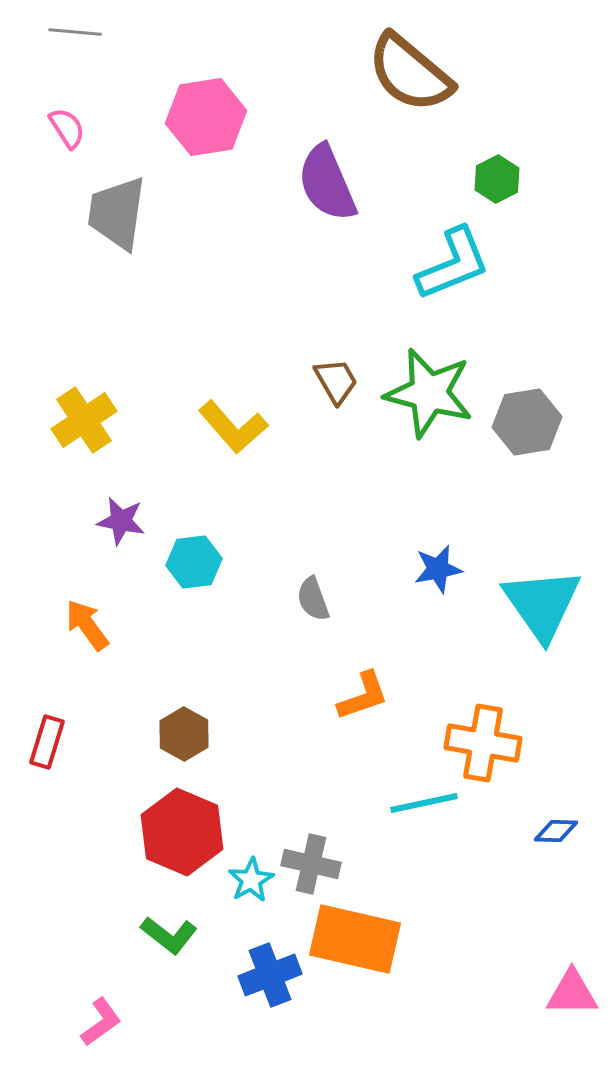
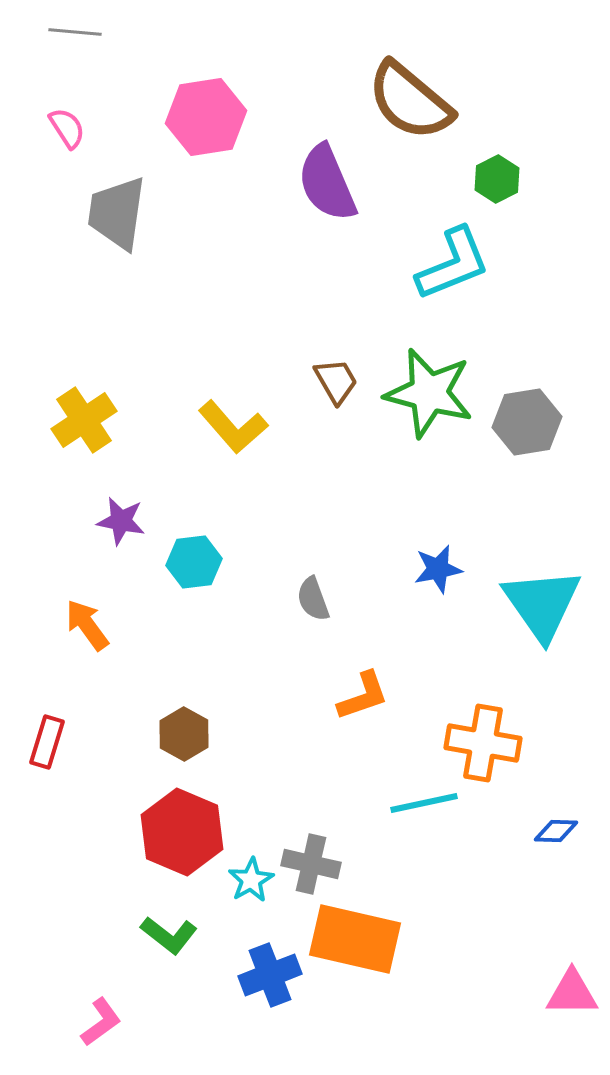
brown semicircle: moved 28 px down
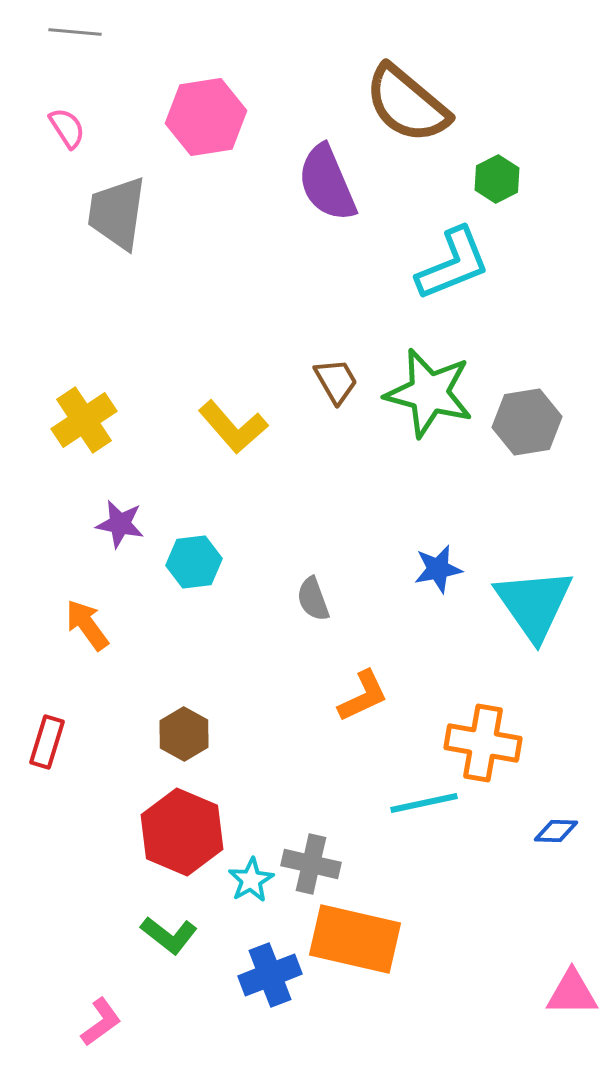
brown semicircle: moved 3 px left, 3 px down
purple star: moved 1 px left, 3 px down
cyan triangle: moved 8 px left
orange L-shape: rotated 6 degrees counterclockwise
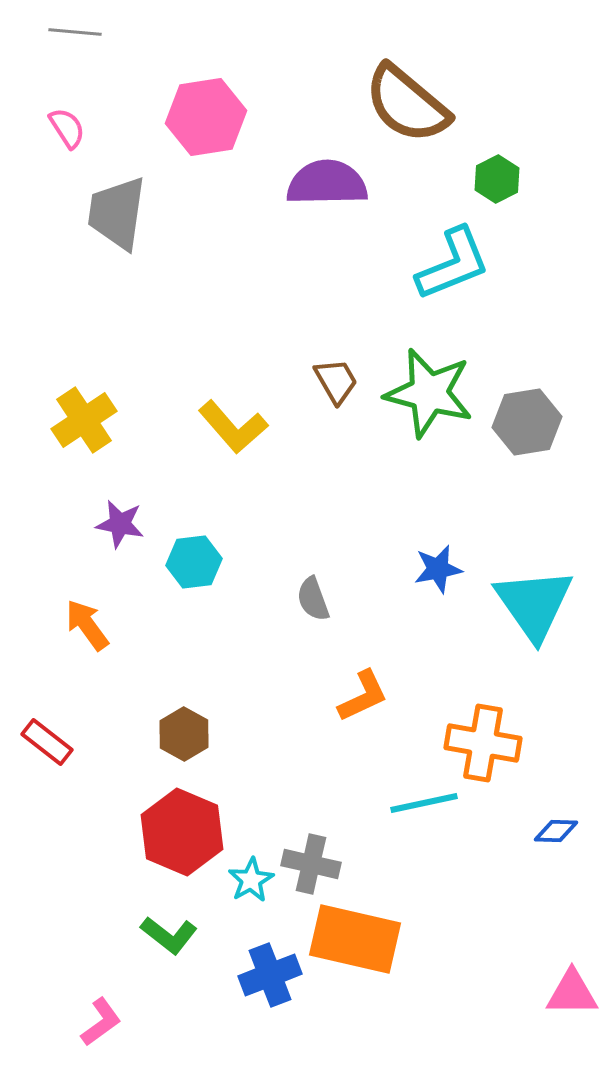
purple semicircle: rotated 112 degrees clockwise
red rectangle: rotated 69 degrees counterclockwise
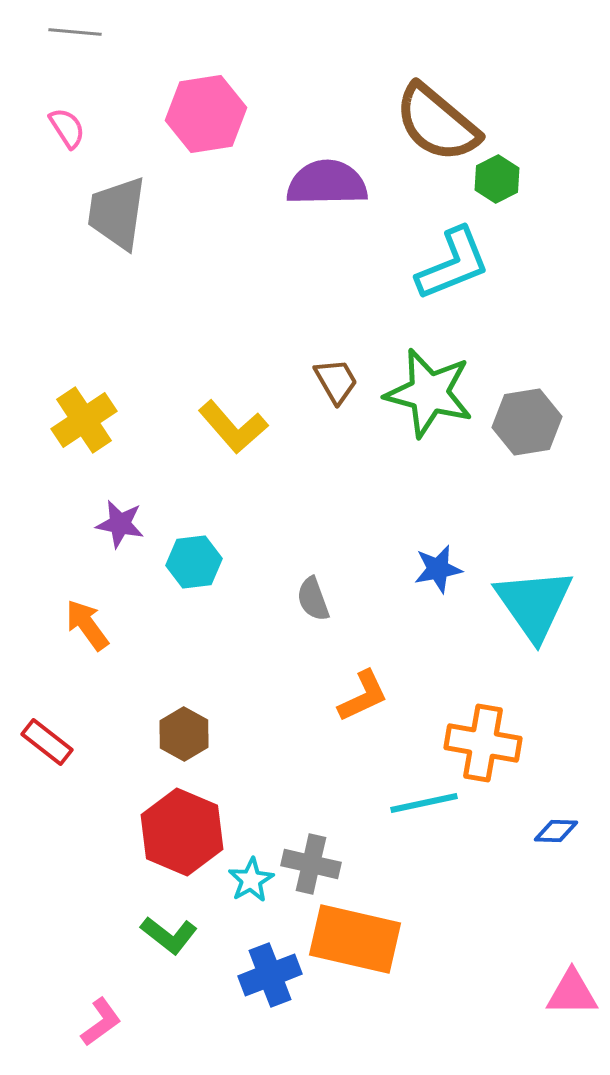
brown semicircle: moved 30 px right, 19 px down
pink hexagon: moved 3 px up
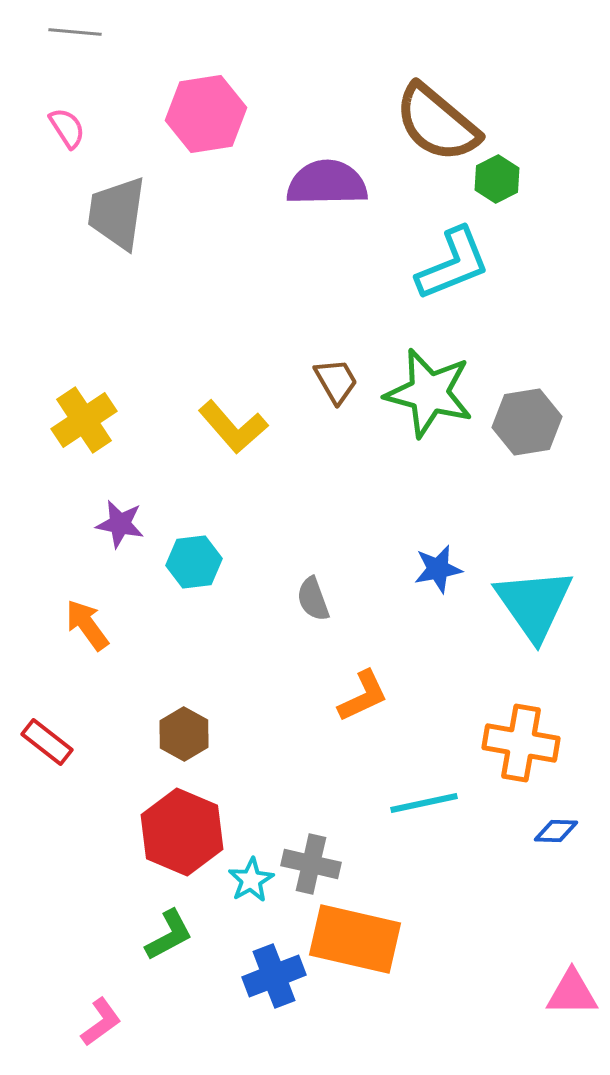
orange cross: moved 38 px right
green L-shape: rotated 66 degrees counterclockwise
blue cross: moved 4 px right, 1 px down
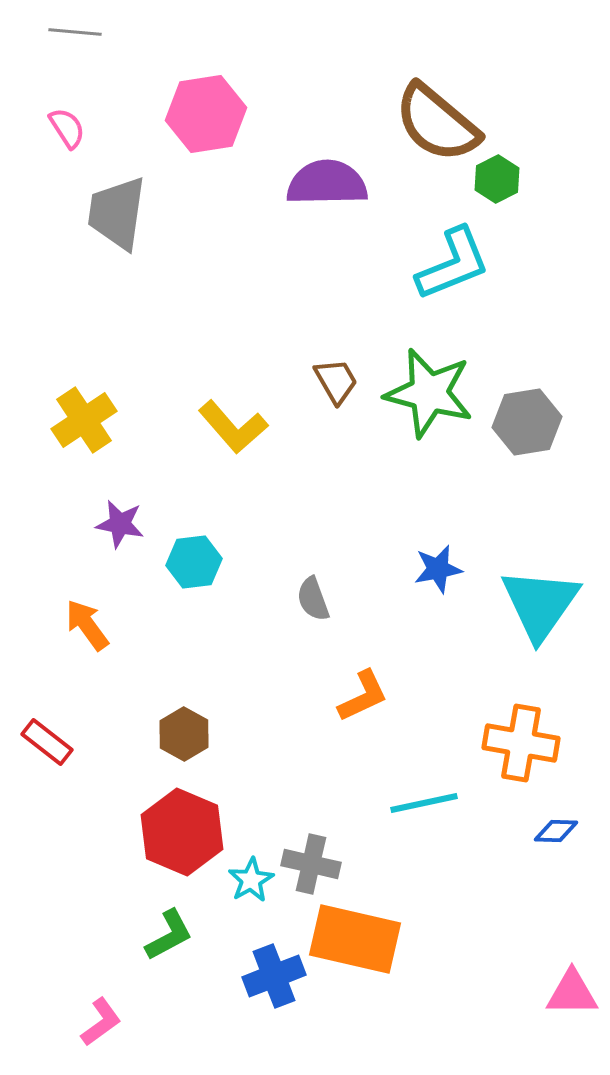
cyan triangle: moved 6 px right; rotated 10 degrees clockwise
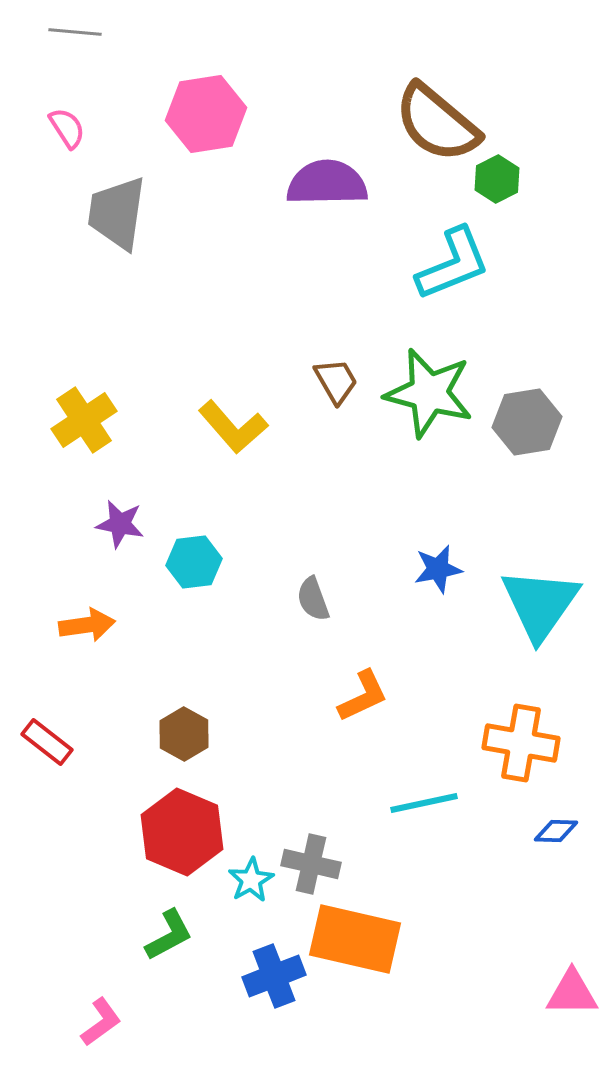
orange arrow: rotated 118 degrees clockwise
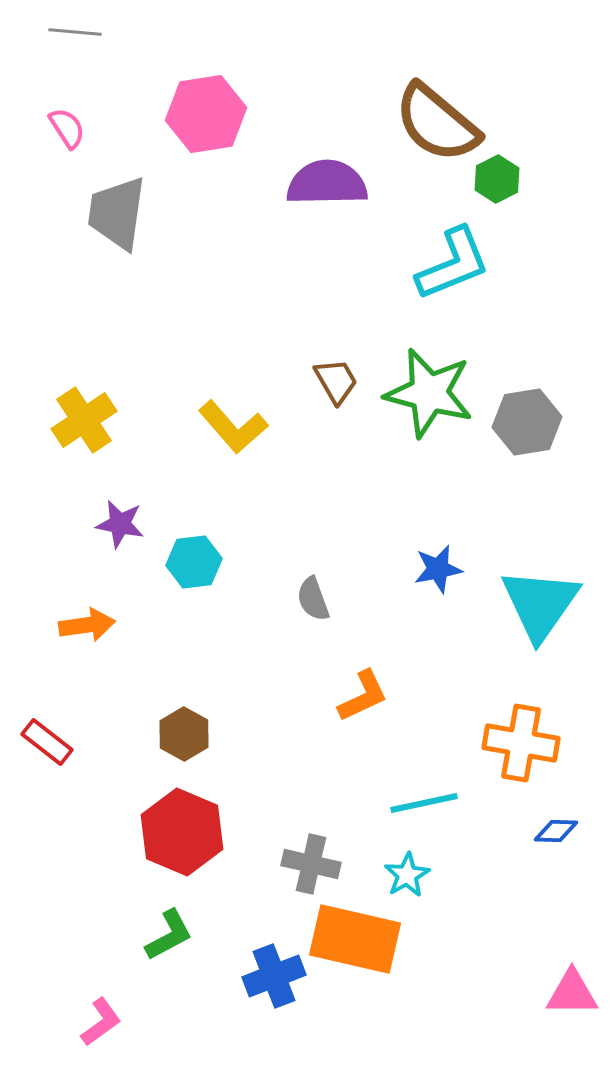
cyan star: moved 156 px right, 5 px up
